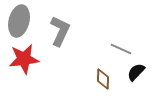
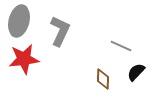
gray line: moved 3 px up
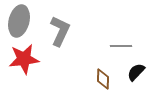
gray line: rotated 25 degrees counterclockwise
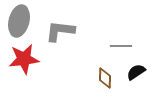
gray L-shape: rotated 108 degrees counterclockwise
black semicircle: rotated 12 degrees clockwise
brown diamond: moved 2 px right, 1 px up
